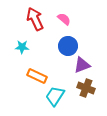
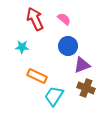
cyan trapezoid: moved 1 px left
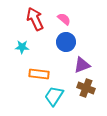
blue circle: moved 2 px left, 4 px up
orange rectangle: moved 2 px right, 2 px up; rotated 18 degrees counterclockwise
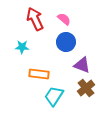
purple triangle: rotated 42 degrees clockwise
brown cross: rotated 30 degrees clockwise
